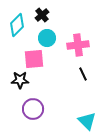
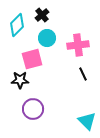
pink square: moved 2 px left; rotated 10 degrees counterclockwise
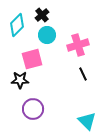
cyan circle: moved 3 px up
pink cross: rotated 10 degrees counterclockwise
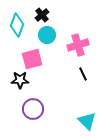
cyan diamond: rotated 25 degrees counterclockwise
